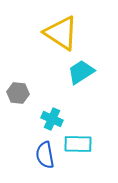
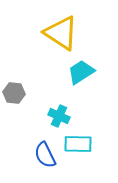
gray hexagon: moved 4 px left
cyan cross: moved 7 px right, 3 px up
blue semicircle: rotated 16 degrees counterclockwise
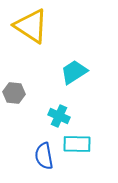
yellow triangle: moved 30 px left, 7 px up
cyan trapezoid: moved 7 px left
cyan rectangle: moved 1 px left
blue semicircle: moved 1 px left, 1 px down; rotated 16 degrees clockwise
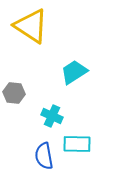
cyan cross: moved 7 px left
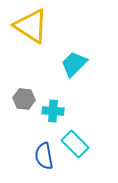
cyan trapezoid: moved 8 px up; rotated 12 degrees counterclockwise
gray hexagon: moved 10 px right, 6 px down
cyan cross: moved 1 px right, 5 px up; rotated 20 degrees counterclockwise
cyan rectangle: moved 2 px left; rotated 44 degrees clockwise
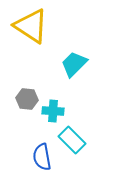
gray hexagon: moved 3 px right
cyan rectangle: moved 3 px left, 4 px up
blue semicircle: moved 2 px left, 1 px down
